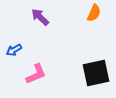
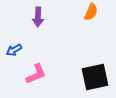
orange semicircle: moved 3 px left, 1 px up
purple arrow: moved 2 px left; rotated 132 degrees counterclockwise
black square: moved 1 px left, 4 px down
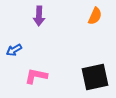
orange semicircle: moved 4 px right, 4 px down
purple arrow: moved 1 px right, 1 px up
pink L-shape: moved 2 px down; rotated 145 degrees counterclockwise
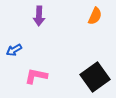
black square: rotated 24 degrees counterclockwise
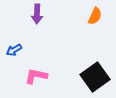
purple arrow: moved 2 px left, 2 px up
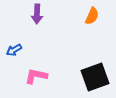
orange semicircle: moved 3 px left
black square: rotated 16 degrees clockwise
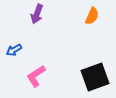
purple arrow: rotated 18 degrees clockwise
pink L-shape: rotated 45 degrees counterclockwise
